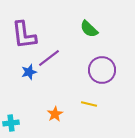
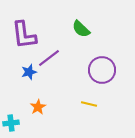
green semicircle: moved 8 px left
orange star: moved 17 px left, 7 px up
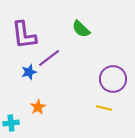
purple circle: moved 11 px right, 9 px down
yellow line: moved 15 px right, 4 px down
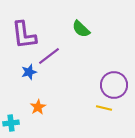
purple line: moved 2 px up
purple circle: moved 1 px right, 6 px down
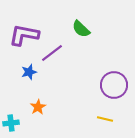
purple L-shape: rotated 108 degrees clockwise
purple line: moved 3 px right, 3 px up
yellow line: moved 1 px right, 11 px down
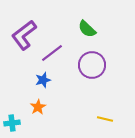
green semicircle: moved 6 px right
purple L-shape: rotated 48 degrees counterclockwise
blue star: moved 14 px right, 8 px down
purple circle: moved 22 px left, 20 px up
cyan cross: moved 1 px right
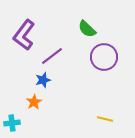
purple L-shape: rotated 16 degrees counterclockwise
purple line: moved 3 px down
purple circle: moved 12 px right, 8 px up
orange star: moved 4 px left, 5 px up
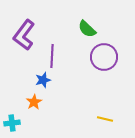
purple line: rotated 50 degrees counterclockwise
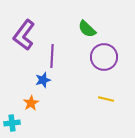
orange star: moved 3 px left, 1 px down
yellow line: moved 1 px right, 20 px up
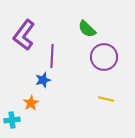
cyan cross: moved 3 px up
